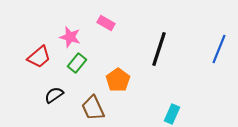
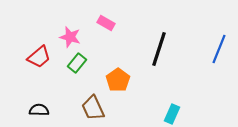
black semicircle: moved 15 px left, 15 px down; rotated 36 degrees clockwise
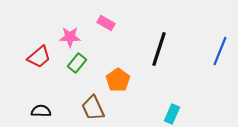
pink star: rotated 15 degrees counterclockwise
blue line: moved 1 px right, 2 px down
black semicircle: moved 2 px right, 1 px down
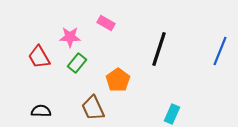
red trapezoid: rotated 100 degrees clockwise
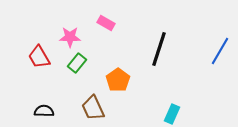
blue line: rotated 8 degrees clockwise
black semicircle: moved 3 px right
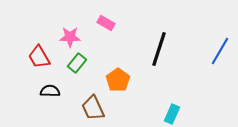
black semicircle: moved 6 px right, 20 px up
